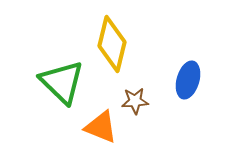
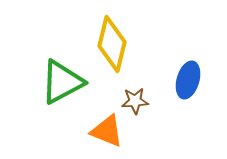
green triangle: rotated 48 degrees clockwise
orange triangle: moved 6 px right, 4 px down
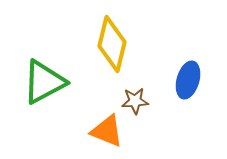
green triangle: moved 18 px left
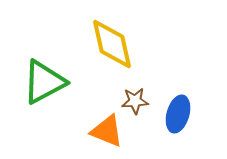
yellow diamond: rotated 26 degrees counterclockwise
blue ellipse: moved 10 px left, 34 px down
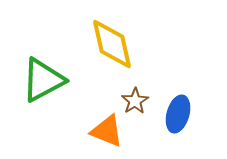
green triangle: moved 1 px left, 2 px up
brown star: rotated 28 degrees counterclockwise
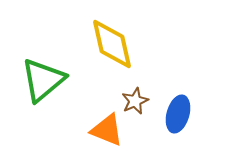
green triangle: rotated 12 degrees counterclockwise
brown star: rotated 8 degrees clockwise
orange triangle: moved 1 px up
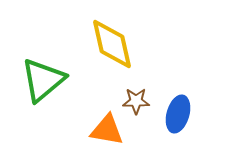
brown star: moved 1 px right; rotated 24 degrees clockwise
orange triangle: rotated 12 degrees counterclockwise
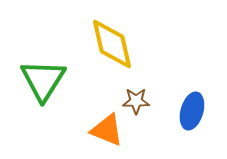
green triangle: rotated 18 degrees counterclockwise
blue ellipse: moved 14 px right, 3 px up
orange triangle: rotated 12 degrees clockwise
